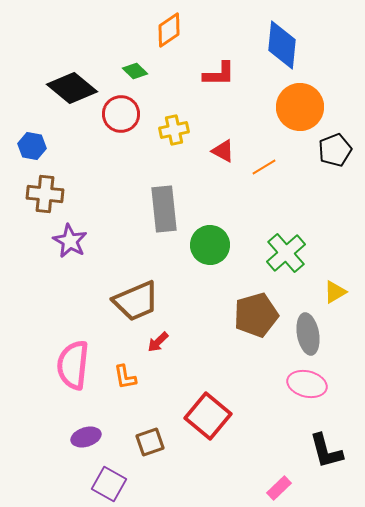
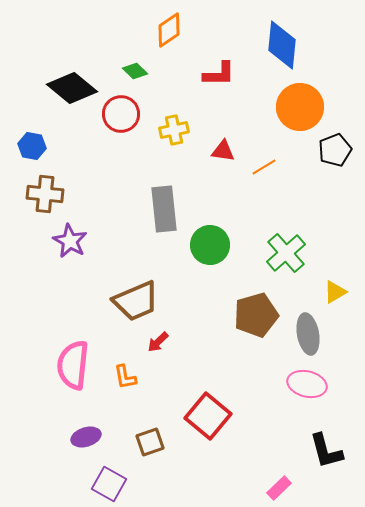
red triangle: rotated 20 degrees counterclockwise
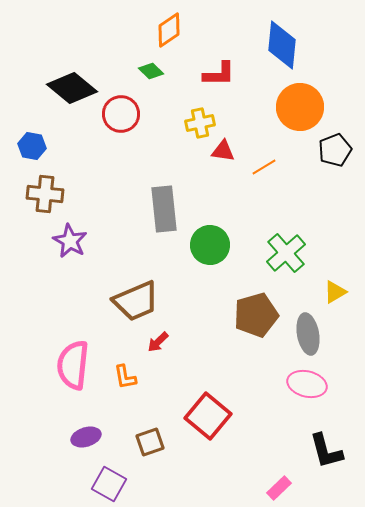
green diamond: moved 16 px right
yellow cross: moved 26 px right, 7 px up
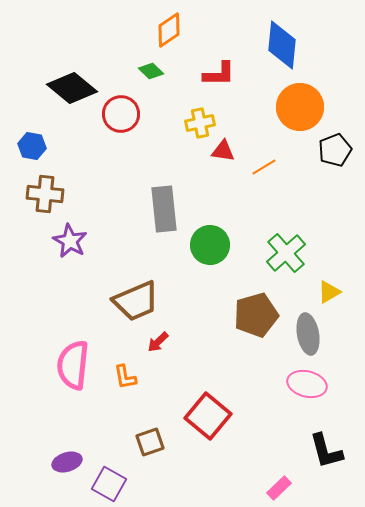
yellow triangle: moved 6 px left
purple ellipse: moved 19 px left, 25 px down
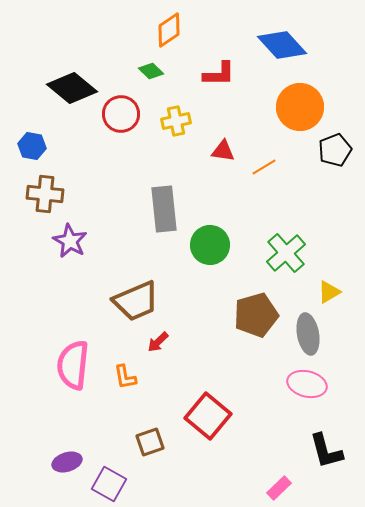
blue diamond: rotated 48 degrees counterclockwise
yellow cross: moved 24 px left, 2 px up
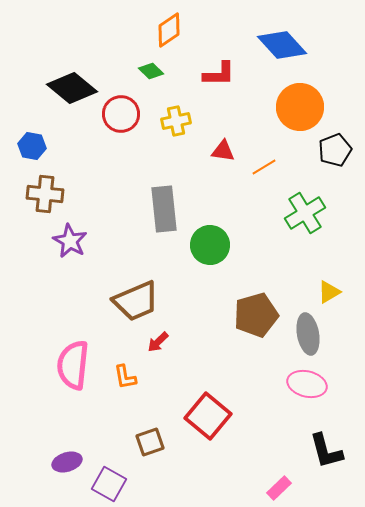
green cross: moved 19 px right, 40 px up; rotated 9 degrees clockwise
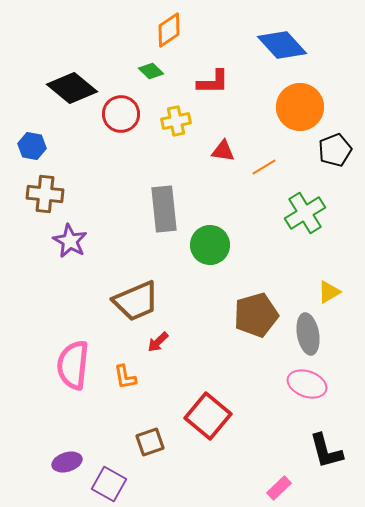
red L-shape: moved 6 px left, 8 px down
pink ellipse: rotated 6 degrees clockwise
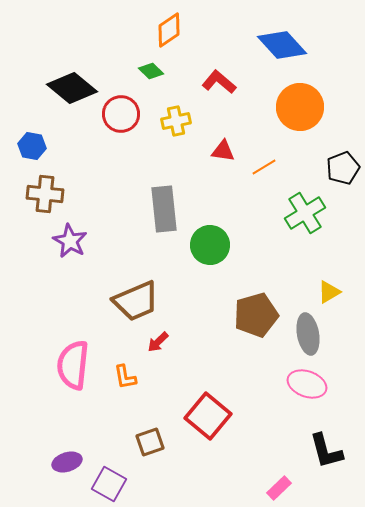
red L-shape: moved 6 px right; rotated 140 degrees counterclockwise
black pentagon: moved 8 px right, 18 px down
